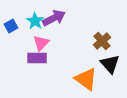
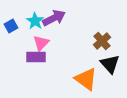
purple rectangle: moved 1 px left, 1 px up
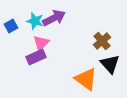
cyan star: rotated 18 degrees counterclockwise
purple rectangle: rotated 24 degrees counterclockwise
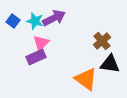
blue square: moved 2 px right, 5 px up; rotated 24 degrees counterclockwise
black triangle: rotated 40 degrees counterclockwise
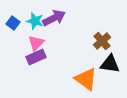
blue square: moved 2 px down
pink triangle: moved 5 px left
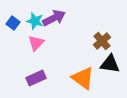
purple rectangle: moved 21 px down
orange triangle: moved 3 px left, 1 px up
